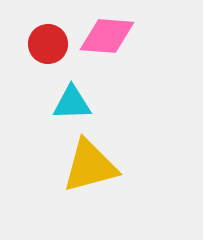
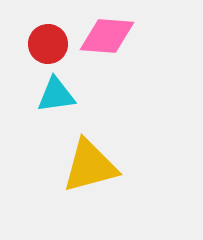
cyan triangle: moved 16 px left, 8 px up; rotated 6 degrees counterclockwise
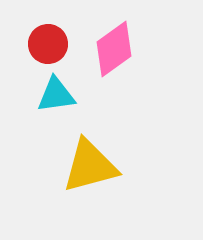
pink diamond: moved 7 px right, 13 px down; rotated 40 degrees counterclockwise
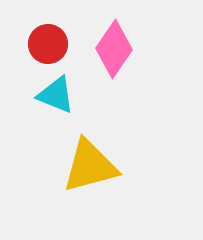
pink diamond: rotated 20 degrees counterclockwise
cyan triangle: rotated 30 degrees clockwise
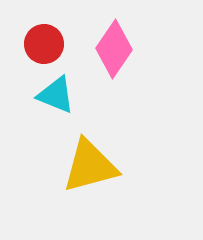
red circle: moved 4 px left
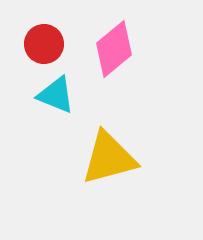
pink diamond: rotated 16 degrees clockwise
yellow triangle: moved 19 px right, 8 px up
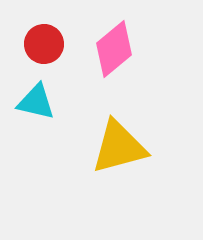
cyan triangle: moved 20 px left, 7 px down; rotated 9 degrees counterclockwise
yellow triangle: moved 10 px right, 11 px up
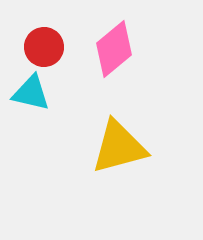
red circle: moved 3 px down
cyan triangle: moved 5 px left, 9 px up
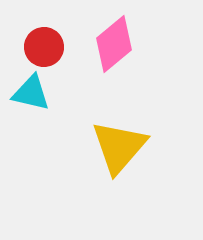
pink diamond: moved 5 px up
yellow triangle: rotated 34 degrees counterclockwise
